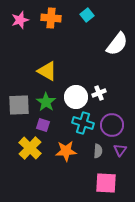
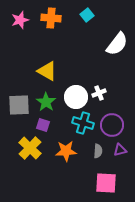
purple triangle: rotated 40 degrees clockwise
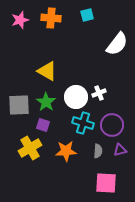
cyan square: rotated 24 degrees clockwise
yellow cross: rotated 15 degrees clockwise
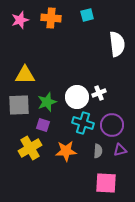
white semicircle: rotated 45 degrees counterclockwise
yellow triangle: moved 22 px left, 4 px down; rotated 30 degrees counterclockwise
white circle: moved 1 px right
green star: moved 1 px right; rotated 18 degrees clockwise
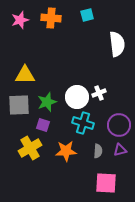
purple circle: moved 7 px right
